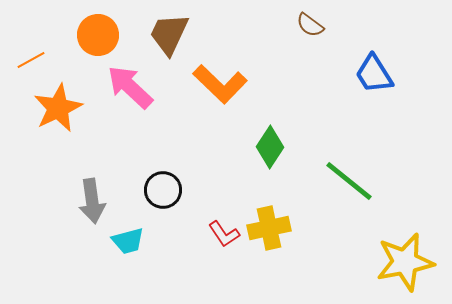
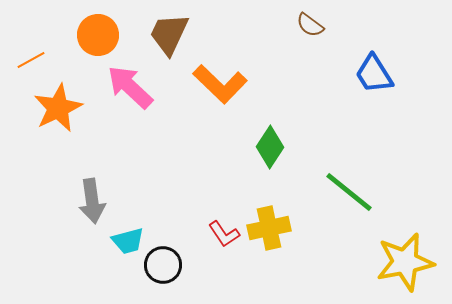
green line: moved 11 px down
black circle: moved 75 px down
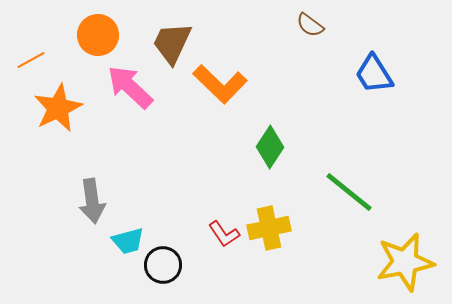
brown trapezoid: moved 3 px right, 9 px down
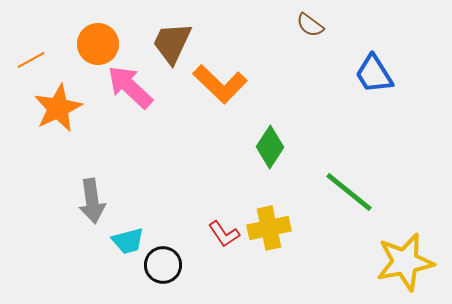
orange circle: moved 9 px down
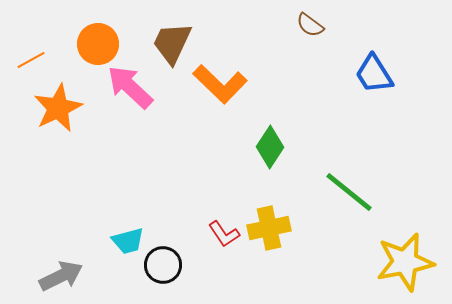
gray arrow: moved 31 px left, 75 px down; rotated 108 degrees counterclockwise
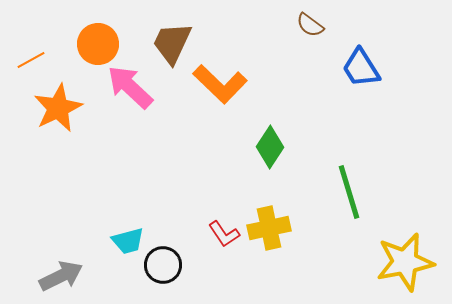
blue trapezoid: moved 13 px left, 6 px up
green line: rotated 34 degrees clockwise
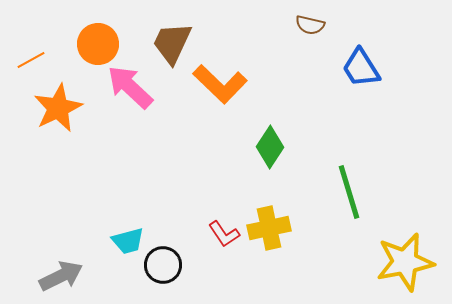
brown semicircle: rotated 24 degrees counterclockwise
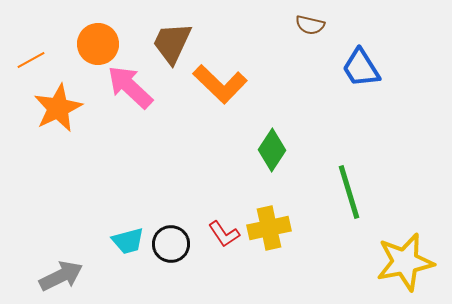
green diamond: moved 2 px right, 3 px down
black circle: moved 8 px right, 21 px up
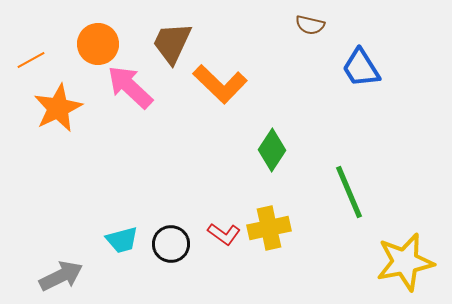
green line: rotated 6 degrees counterclockwise
red L-shape: rotated 20 degrees counterclockwise
cyan trapezoid: moved 6 px left, 1 px up
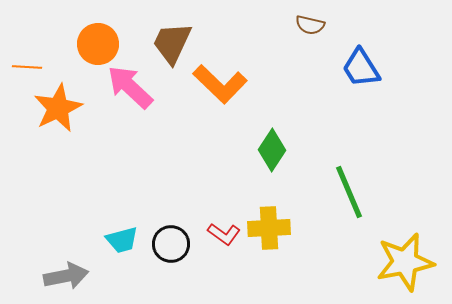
orange line: moved 4 px left, 7 px down; rotated 32 degrees clockwise
yellow cross: rotated 9 degrees clockwise
gray arrow: moved 5 px right; rotated 15 degrees clockwise
